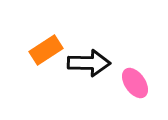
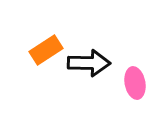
pink ellipse: rotated 24 degrees clockwise
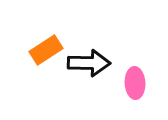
pink ellipse: rotated 8 degrees clockwise
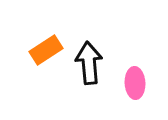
black arrow: rotated 96 degrees counterclockwise
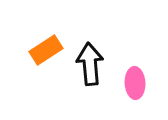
black arrow: moved 1 px right, 1 px down
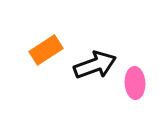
black arrow: moved 5 px right, 1 px down; rotated 75 degrees clockwise
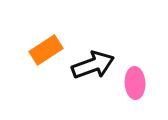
black arrow: moved 2 px left
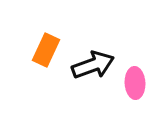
orange rectangle: rotated 32 degrees counterclockwise
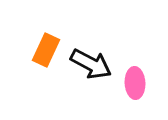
black arrow: moved 2 px left, 1 px up; rotated 48 degrees clockwise
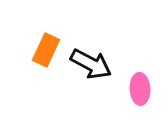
pink ellipse: moved 5 px right, 6 px down
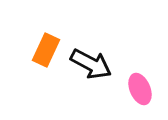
pink ellipse: rotated 20 degrees counterclockwise
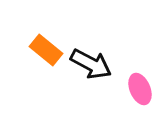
orange rectangle: rotated 76 degrees counterclockwise
